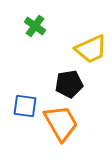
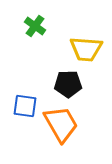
yellow trapezoid: moved 5 px left; rotated 28 degrees clockwise
black pentagon: moved 1 px left; rotated 8 degrees clockwise
orange trapezoid: moved 1 px down
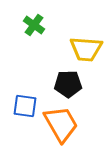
green cross: moved 1 px left, 1 px up
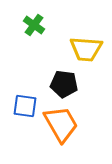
black pentagon: moved 4 px left; rotated 8 degrees clockwise
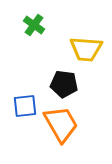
blue square: rotated 15 degrees counterclockwise
